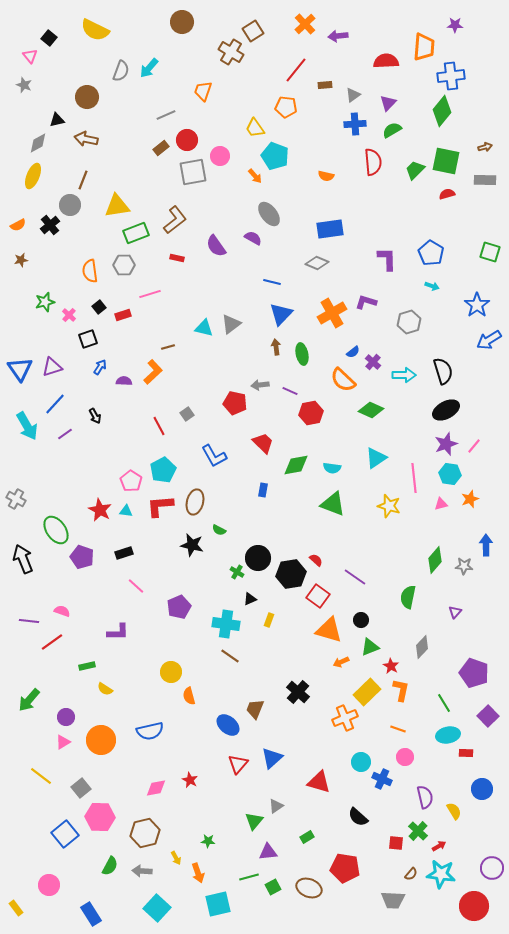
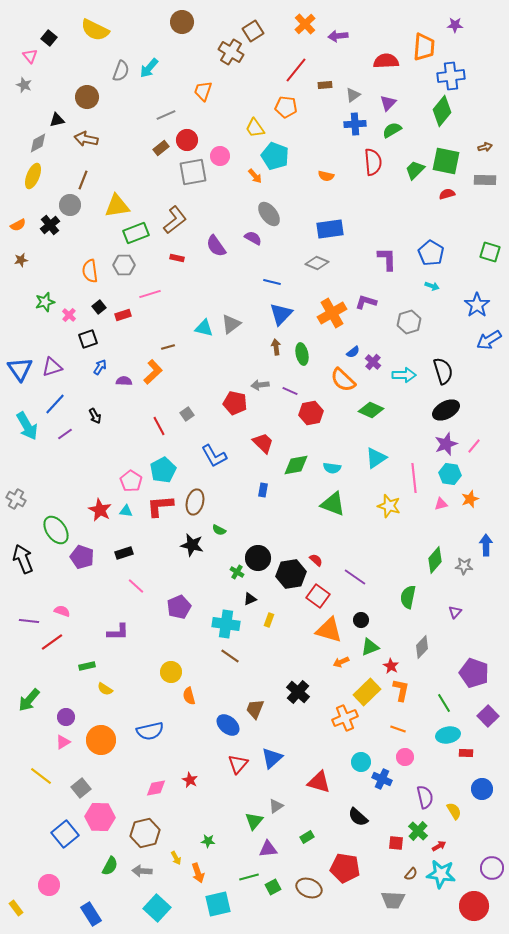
purple triangle at (268, 852): moved 3 px up
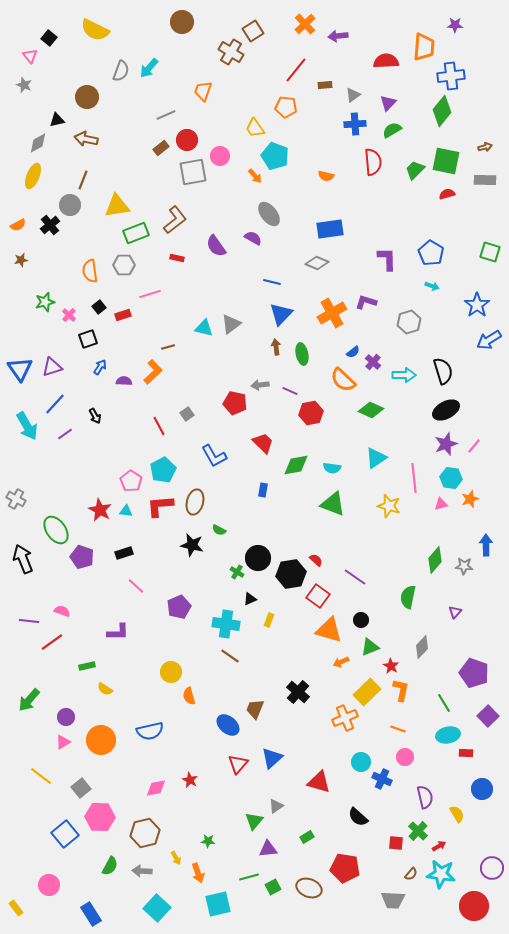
cyan hexagon at (450, 474): moved 1 px right, 4 px down
yellow semicircle at (454, 811): moved 3 px right, 3 px down
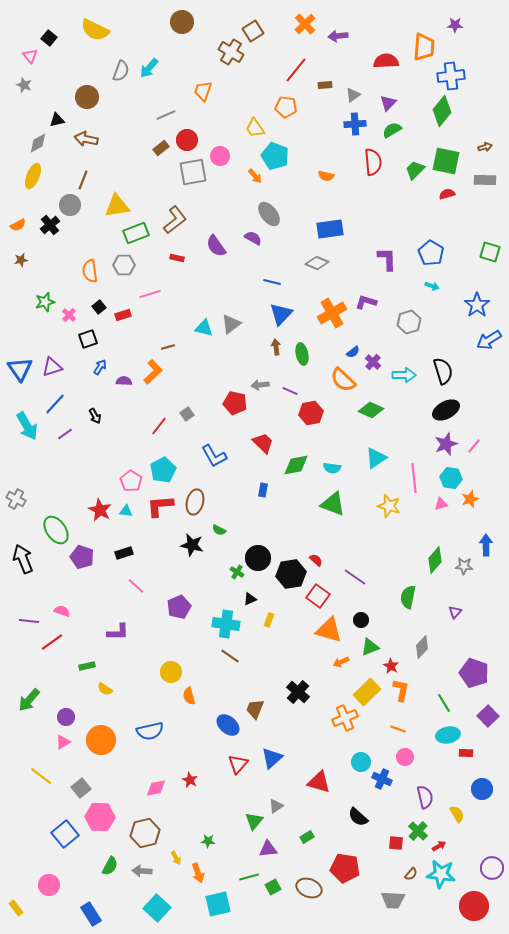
red line at (159, 426): rotated 66 degrees clockwise
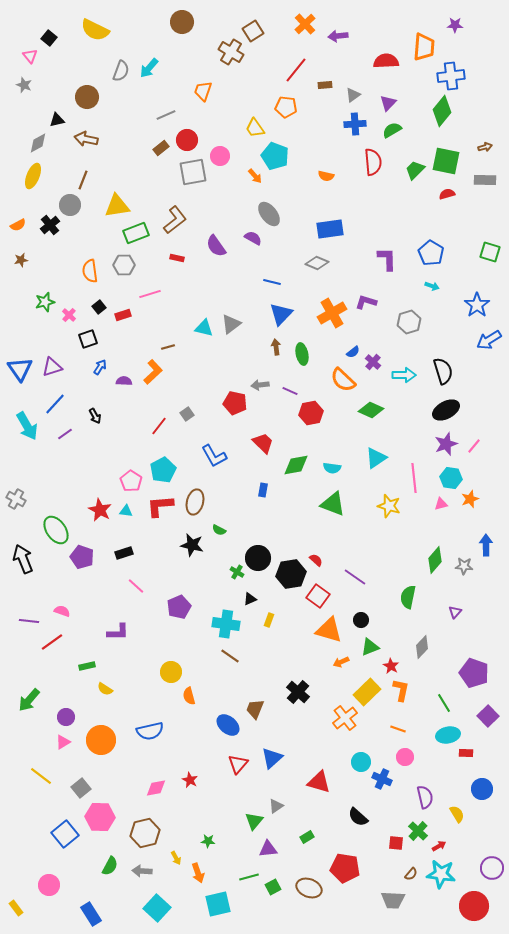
orange cross at (345, 718): rotated 15 degrees counterclockwise
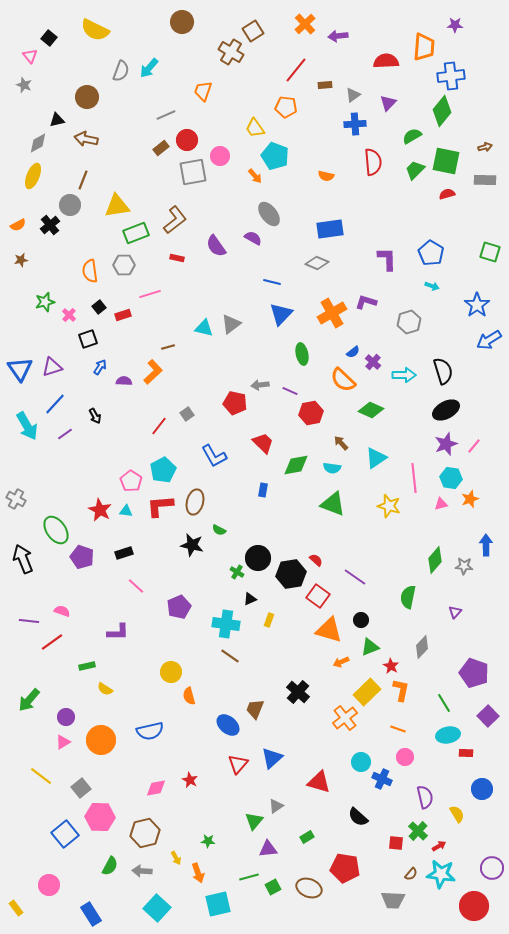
green semicircle at (392, 130): moved 20 px right, 6 px down
brown arrow at (276, 347): moved 65 px right, 96 px down; rotated 35 degrees counterclockwise
